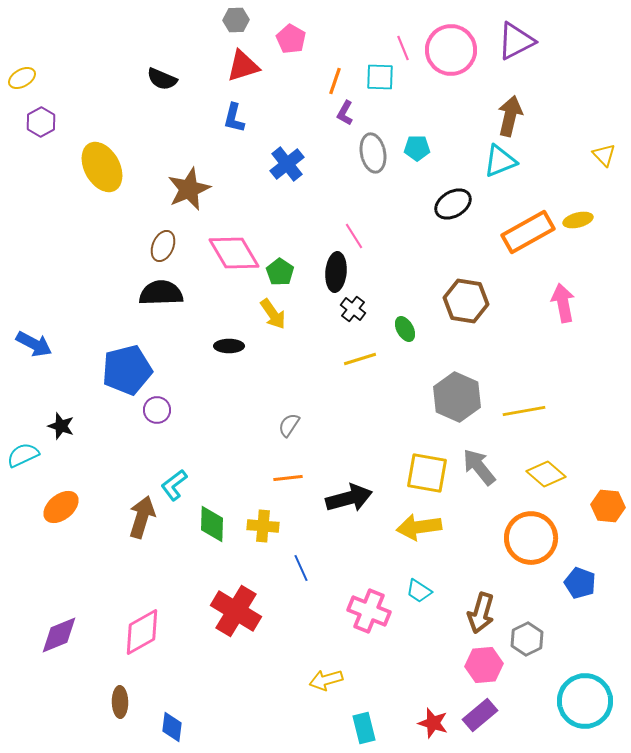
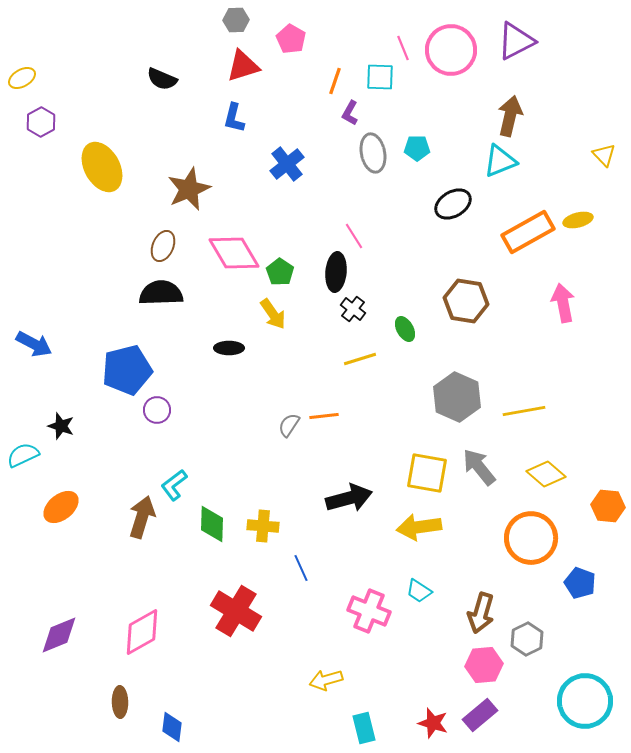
purple L-shape at (345, 113): moved 5 px right
black ellipse at (229, 346): moved 2 px down
orange line at (288, 478): moved 36 px right, 62 px up
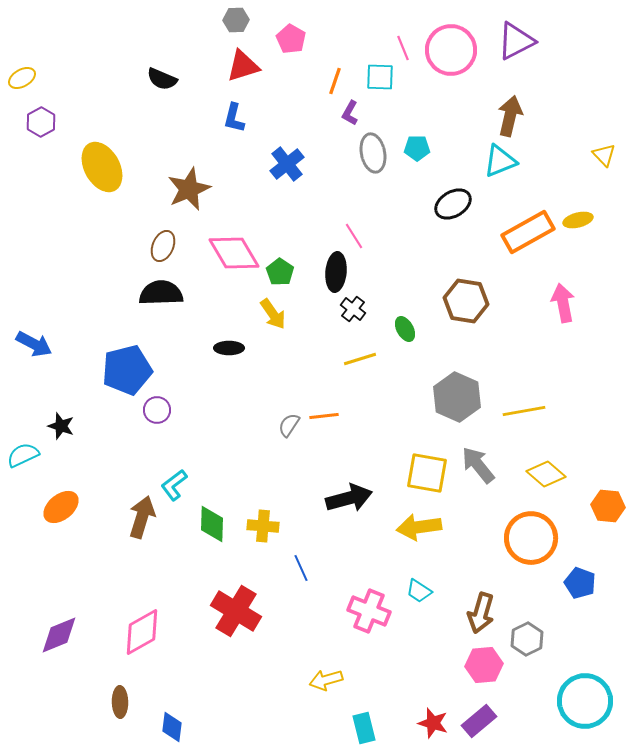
gray arrow at (479, 467): moved 1 px left, 2 px up
purple rectangle at (480, 715): moved 1 px left, 6 px down
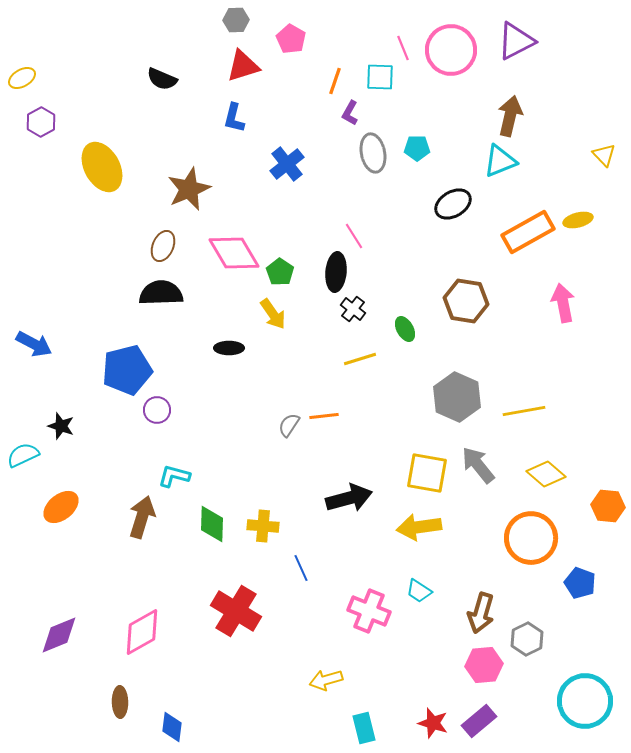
cyan L-shape at (174, 485): moved 9 px up; rotated 52 degrees clockwise
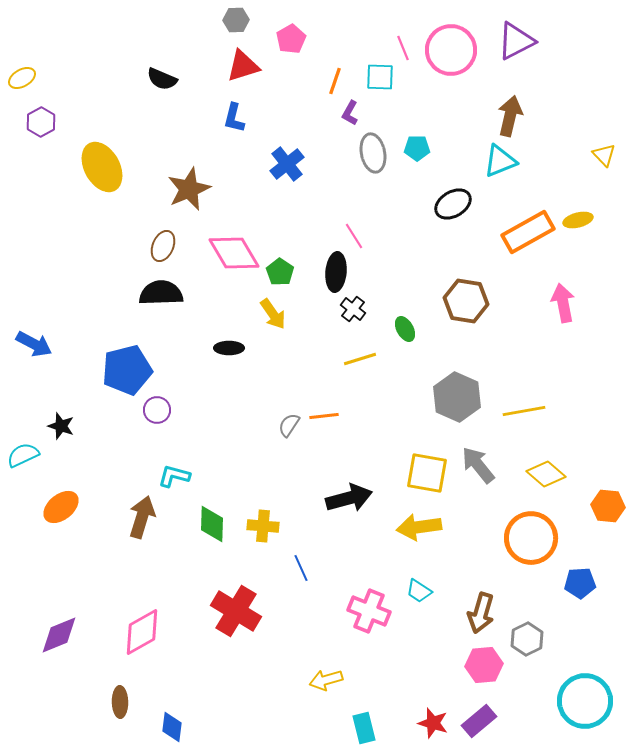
pink pentagon at (291, 39): rotated 12 degrees clockwise
blue pentagon at (580, 583): rotated 24 degrees counterclockwise
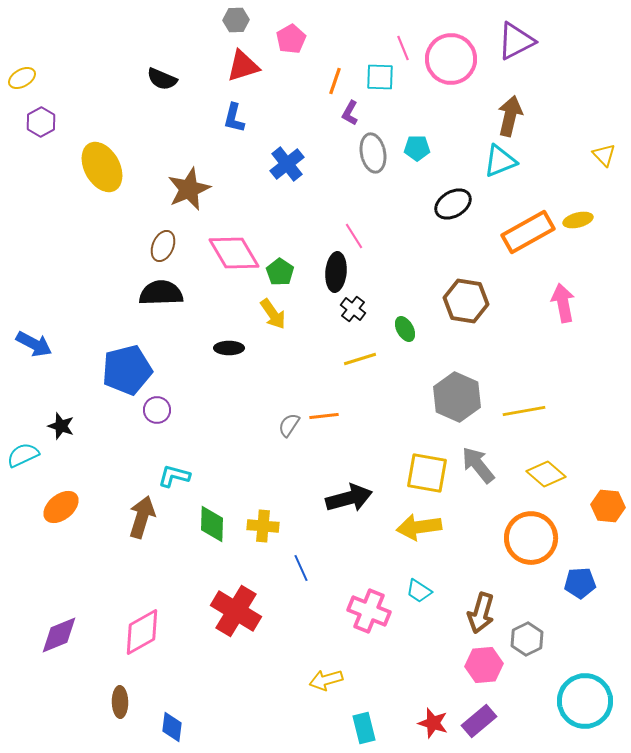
pink circle at (451, 50): moved 9 px down
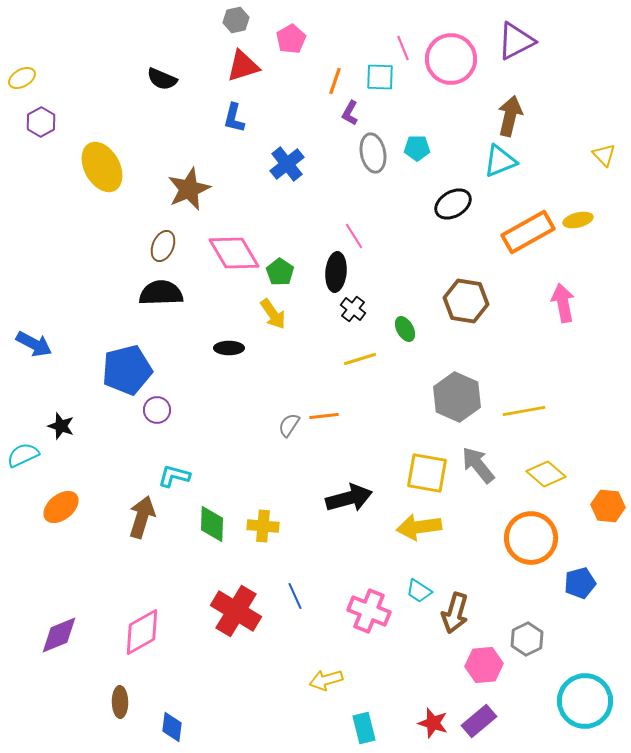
gray hexagon at (236, 20): rotated 10 degrees counterclockwise
blue line at (301, 568): moved 6 px left, 28 px down
blue pentagon at (580, 583): rotated 12 degrees counterclockwise
brown arrow at (481, 613): moved 26 px left
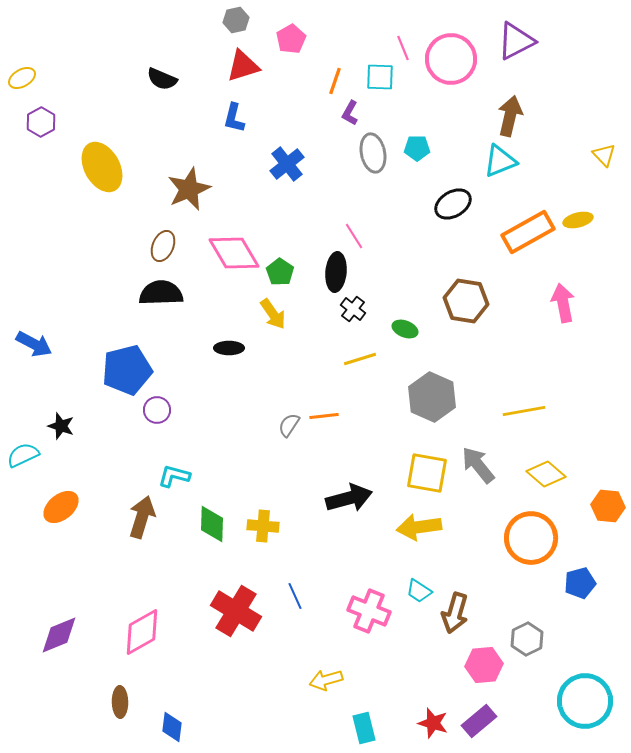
green ellipse at (405, 329): rotated 40 degrees counterclockwise
gray hexagon at (457, 397): moved 25 px left
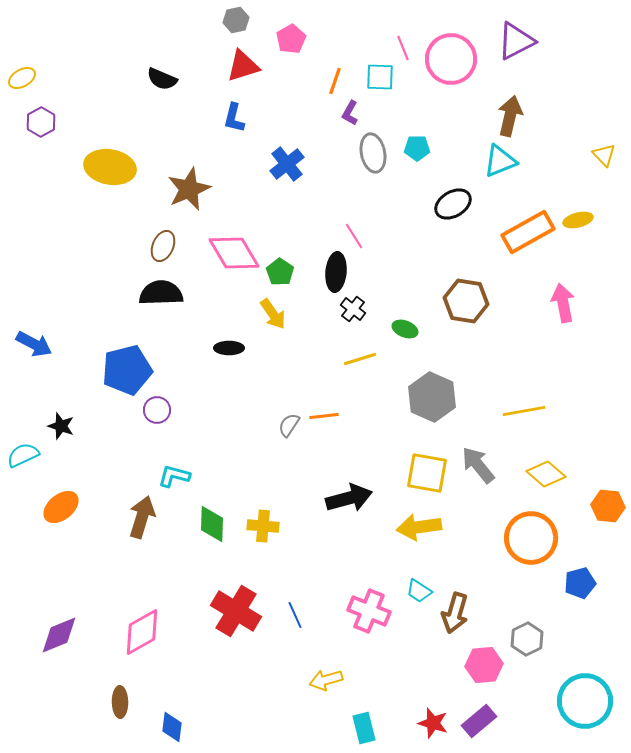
yellow ellipse at (102, 167): moved 8 px right; rotated 51 degrees counterclockwise
blue line at (295, 596): moved 19 px down
